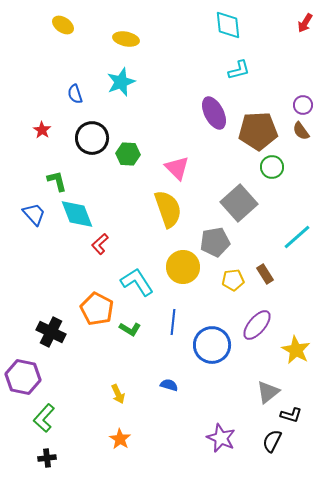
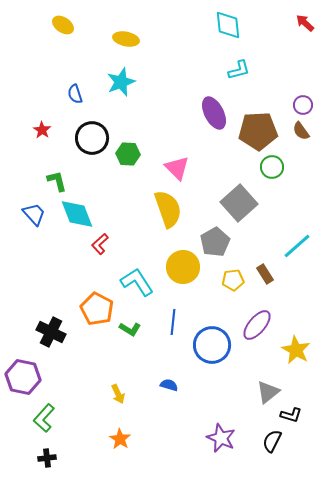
red arrow at (305, 23): rotated 102 degrees clockwise
cyan line at (297, 237): moved 9 px down
gray pentagon at (215, 242): rotated 20 degrees counterclockwise
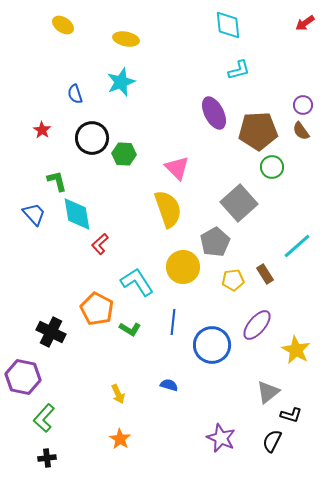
red arrow at (305, 23): rotated 78 degrees counterclockwise
green hexagon at (128, 154): moved 4 px left
cyan diamond at (77, 214): rotated 12 degrees clockwise
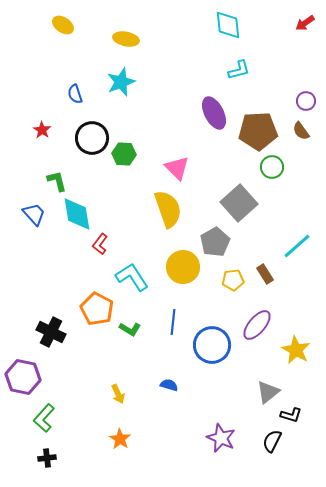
purple circle at (303, 105): moved 3 px right, 4 px up
red L-shape at (100, 244): rotated 10 degrees counterclockwise
cyan L-shape at (137, 282): moved 5 px left, 5 px up
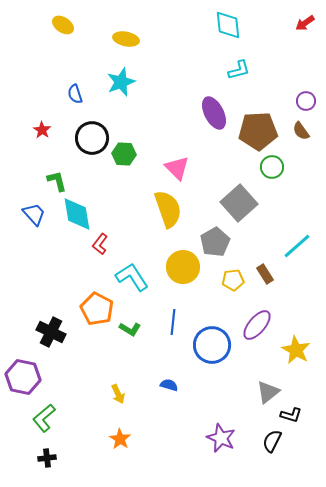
green L-shape at (44, 418): rotated 8 degrees clockwise
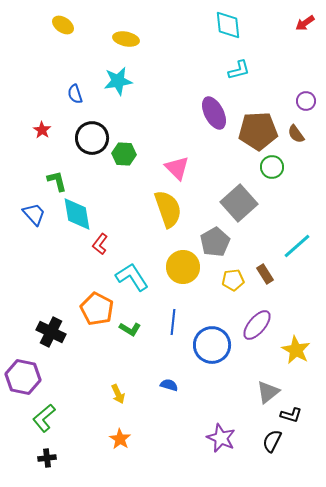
cyan star at (121, 82): moved 3 px left, 1 px up; rotated 12 degrees clockwise
brown semicircle at (301, 131): moved 5 px left, 3 px down
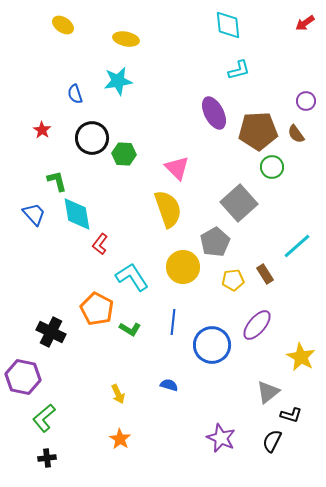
yellow star at (296, 350): moved 5 px right, 7 px down
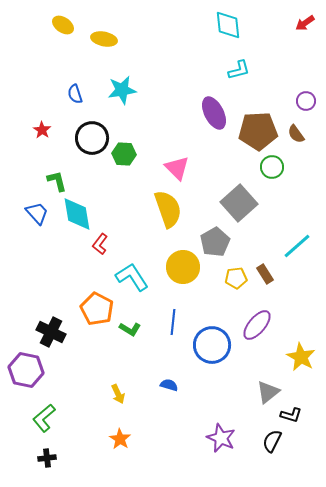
yellow ellipse at (126, 39): moved 22 px left
cyan star at (118, 81): moved 4 px right, 9 px down
blue trapezoid at (34, 214): moved 3 px right, 1 px up
yellow pentagon at (233, 280): moved 3 px right, 2 px up
purple hexagon at (23, 377): moved 3 px right, 7 px up
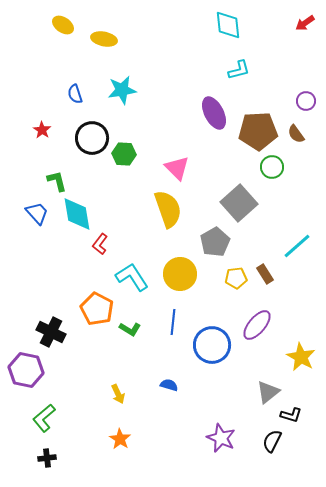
yellow circle at (183, 267): moved 3 px left, 7 px down
